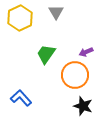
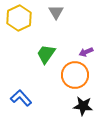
yellow hexagon: moved 1 px left
black star: rotated 12 degrees counterclockwise
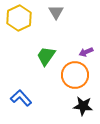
green trapezoid: moved 2 px down
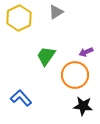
gray triangle: rotated 28 degrees clockwise
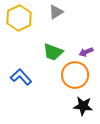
green trapezoid: moved 7 px right, 4 px up; rotated 105 degrees counterclockwise
blue L-shape: moved 21 px up
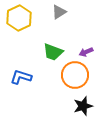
gray triangle: moved 3 px right
blue L-shape: rotated 30 degrees counterclockwise
black star: rotated 24 degrees counterclockwise
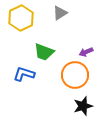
gray triangle: moved 1 px right, 1 px down
yellow hexagon: moved 2 px right
green trapezoid: moved 9 px left
blue L-shape: moved 3 px right, 3 px up
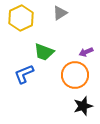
blue L-shape: rotated 40 degrees counterclockwise
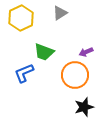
blue L-shape: moved 1 px up
black star: moved 1 px right, 1 px down
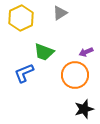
black star: moved 2 px down
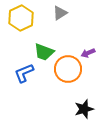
purple arrow: moved 2 px right, 1 px down
orange circle: moved 7 px left, 6 px up
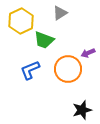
yellow hexagon: moved 3 px down
green trapezoid: moved 12 px up
blue L-shape: moved 6 px right, 3 px up
black star: moved 2 px left, 1 px down
